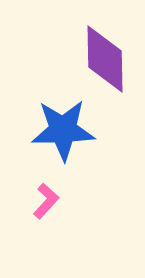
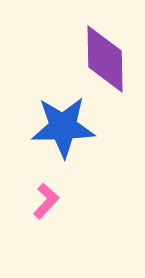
blue star: moved 3 px up
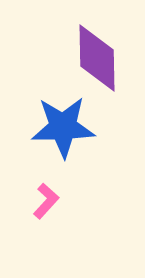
purple diamond: moved 8 px left, 1 px up
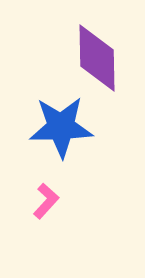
blue star: moved 2 px left
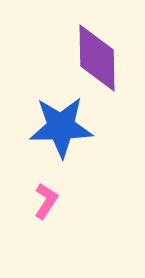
pink L-shape: rotated 9 degrees counterclockwise
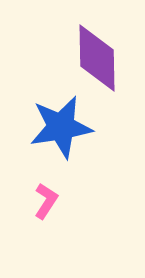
blue star: rotated 8 degrees counterclockwise
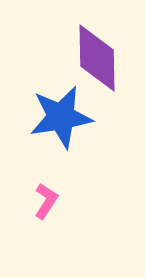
blue star: moved 10 px up
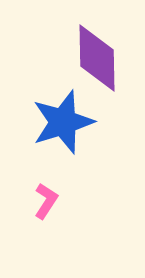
blue star: moved 2 px right, 5 px down; rotated 8 degrees counterclockwise
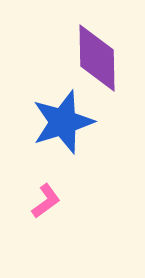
pink L-shape: rotated 21 degrees clockwise
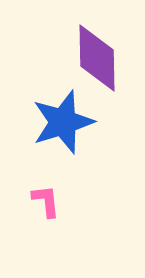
pink L-shape: rotated 60 degrees counterclockwise
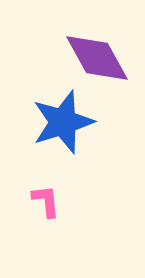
purple diamond: rotated 28 degrees counterclockwise
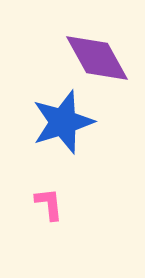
pink L-shape: moved 3 px right, 3 px down
